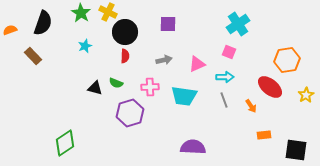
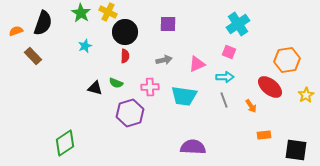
orange semicircle: moved 6 px right, 1 px down
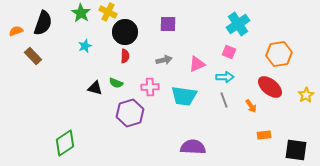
orange hexagon: moved 8 px left, 6 px up
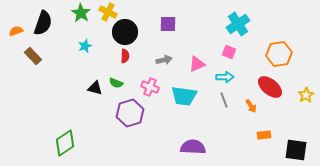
pink cross: rotated 24 degrees clockwise
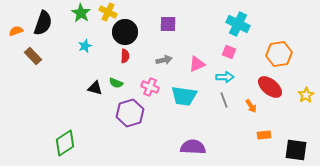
cyan cross: rotated 30 degrees counterclockwise
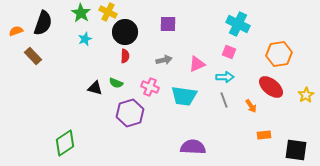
cyan star: moved 7 px up
red ellipse: moved 1 px right
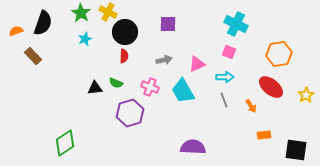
cyan cross: moved 2 px left
red semicircle: moved 1 px left
black triangle: rotated 21 degrees counterclockwise
cyan trapezoid: moved 1 px left, 5 px up; rotated 52 degrees clockwise
